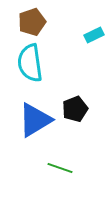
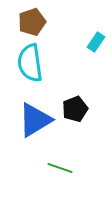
cyan rectangle: moved 2 px right, 7 px down; rotated 30 degrees counterclockwise
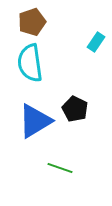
black pentagon: rotated 25 degrees counterclockwise
blue triangle: moved 1 px down
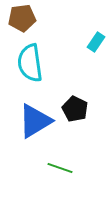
brown pentagon: moved 10 px left, 4 px up; rotated 12 degrees clockwise
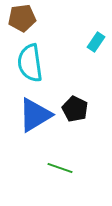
blue triangle: moved 6 px up
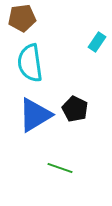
cyan rectangle: moved 1 px right
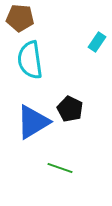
brown pentagon: moved 2 px left; rotated 12 degrees clockwise
cyan semicircle: moved 3 px up
black pentagon: moved 5 px left
blue triangle: moved 2 px left, 7 px down
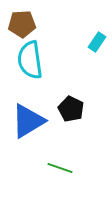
brown pentagon: moved 2 px right, 6 px down; rotated 8 degrees counterclockwise
black pentagon: moved 1 px right
blue triangle: moved 5 px left, 1 px up
